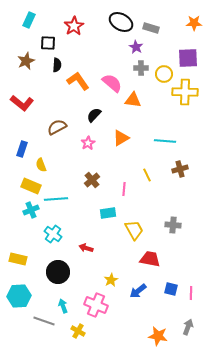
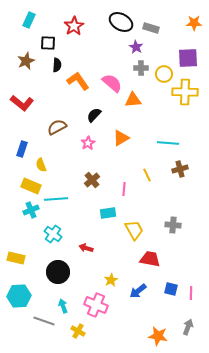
orange triangle at (133, 100): rotated 12 degrees counterclockwise
cyan line at (165, 141): moved 3 px right, 2 px down
yellow rectangle at (18, 259): moved 2 px left, 1 px up
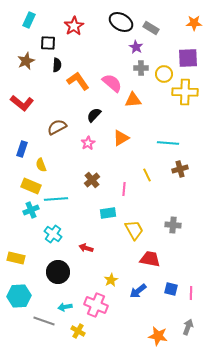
gray rectangle at (151, 28): rotated 14 degrees clockwise
cyan arrow at (63, 306): moved 2 px right, 1 px down; rotated 80 degrees counterclockwise
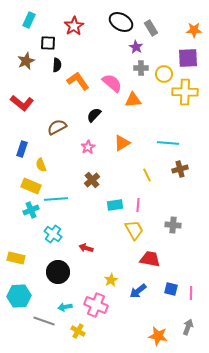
orange star at (194, 23): moved 7 px down
gray rectangle at (151, 28): rotated 28 degrees clockwise
orange triangle at (121, 138): moved 1 px right, 5 px down
pink star at (88, 143): moved 4 px down
pink line at (124, 189): moved 14 px right, 16 px down
cyan rectangle at (108, 213): moved 7 px right, 8 px up
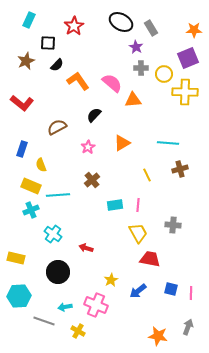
purple square at (188, 58): rotated 20 degrees counterclockwise
black semicircle at (57, 65): rotated 40 degrees clockwise
cyan line at (56, 199): moved 2 px right, 4 px up
yellow trapezoid at (134, 230): moved 4 px right, 3 px down
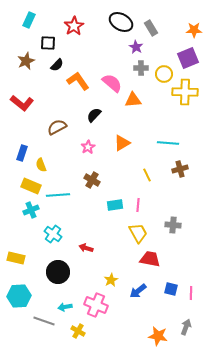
blue rectangle at (22, 149): moved 4 px down
brown cross at (92, 180): rotated 21 degrees counterclockwise
gray arrow at (188, 327): moved 2 px left
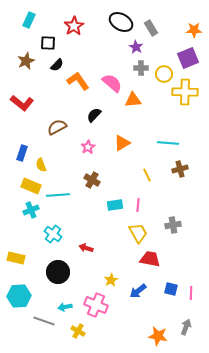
gray cross at (173, 225): rotated 14 degrees counterclockwise
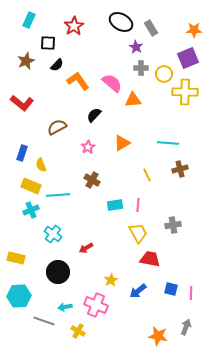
red arrow at (86, 248): rotated 48 degrees counterclockwise
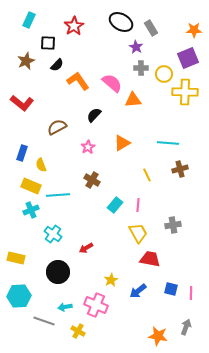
cyan rectangle at (115, 205): rotated 42 degrees counterclockwise
